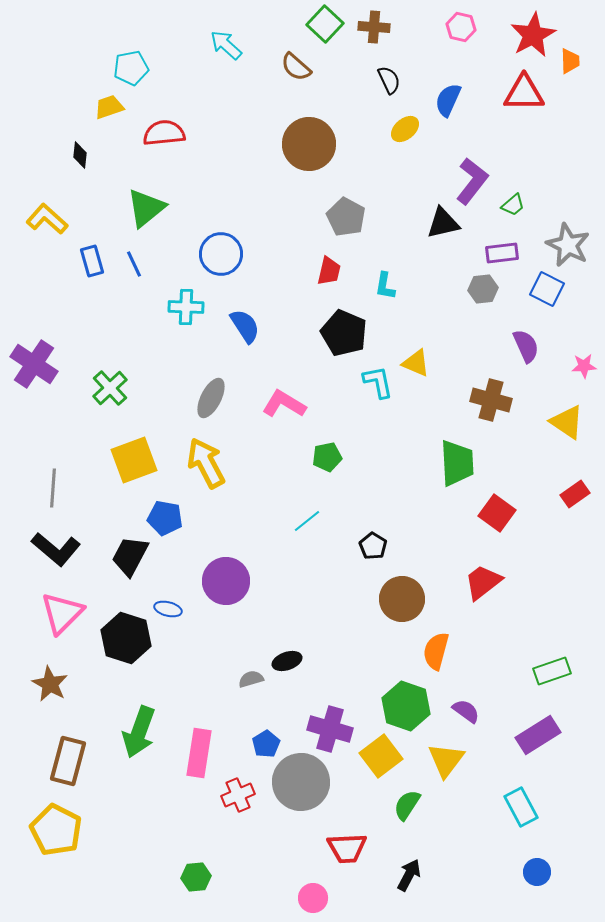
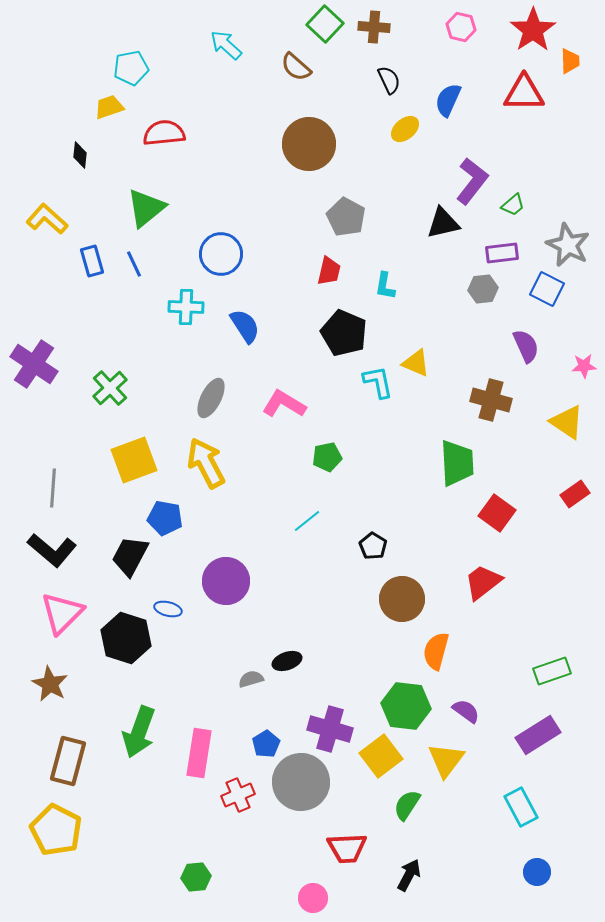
red star at (533, 35): moved 5 px up; rotated 6 degrees counterclockwise
black L-shape at (56, 549): moved 4 px left, 1 px down
green hexagon at (406, 706): rotated 12 degrees counterclockwise
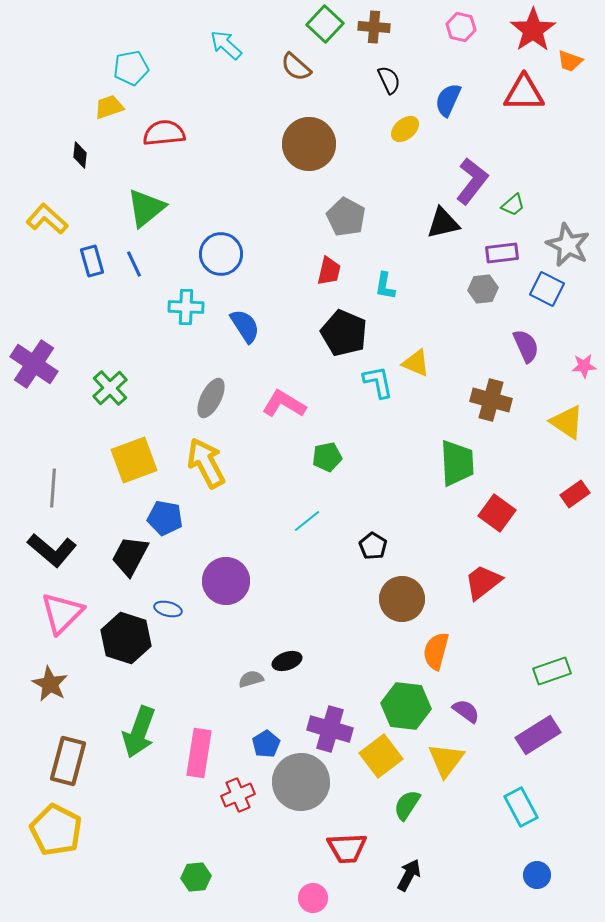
orange trapezoid at (570, 61): rotated 112 degrees clockwise
blue circle at (537, 872): moved 3 px down
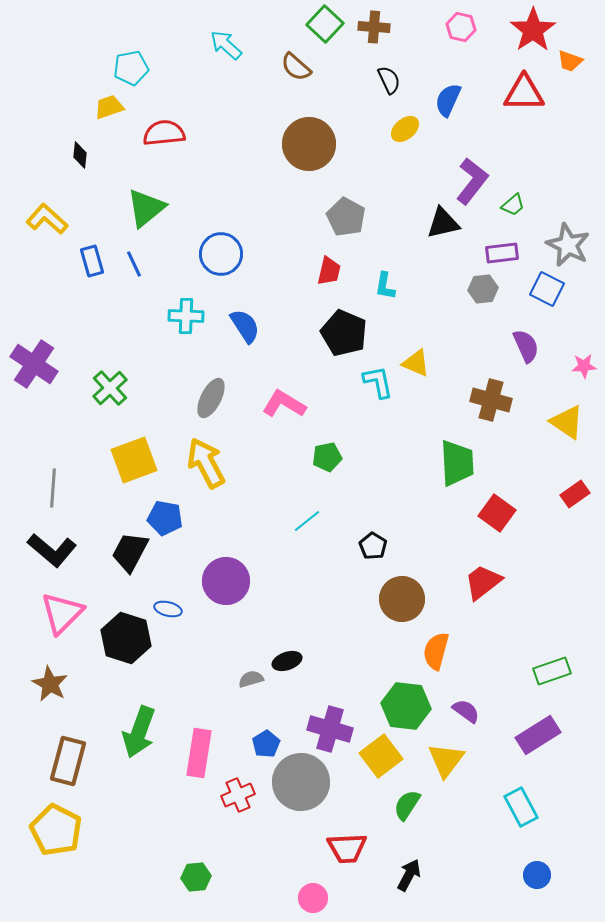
cyan cross at (186, 307): moved 9 px down
black trapezoid at (130, 556): moved 4 px up
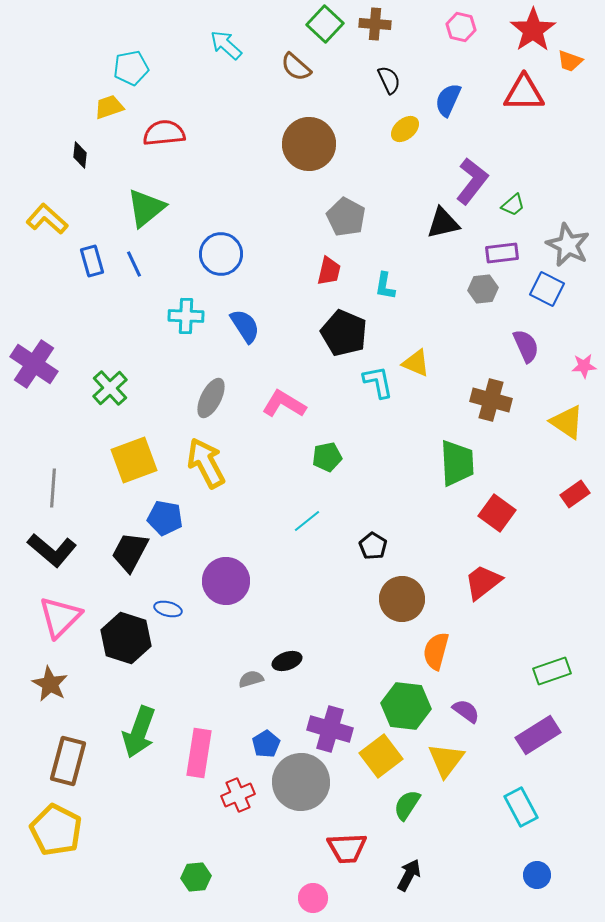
brown cross at (374, 27): moved 1 px right, 3 px up
pink triangle at (62, 613): moved 2 px left, 4 px down
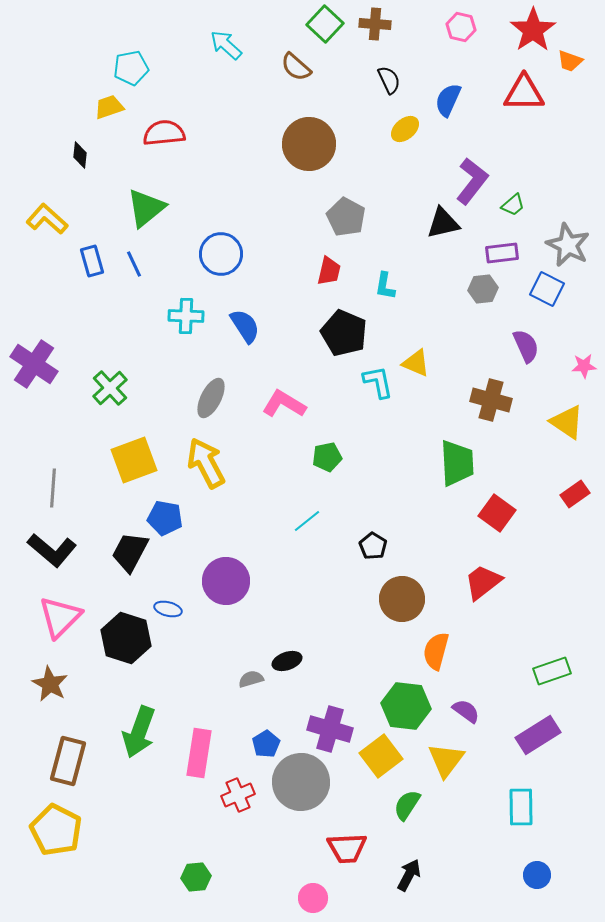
cyan rectangle at (521, 807): rotated 27 degrees clockwise
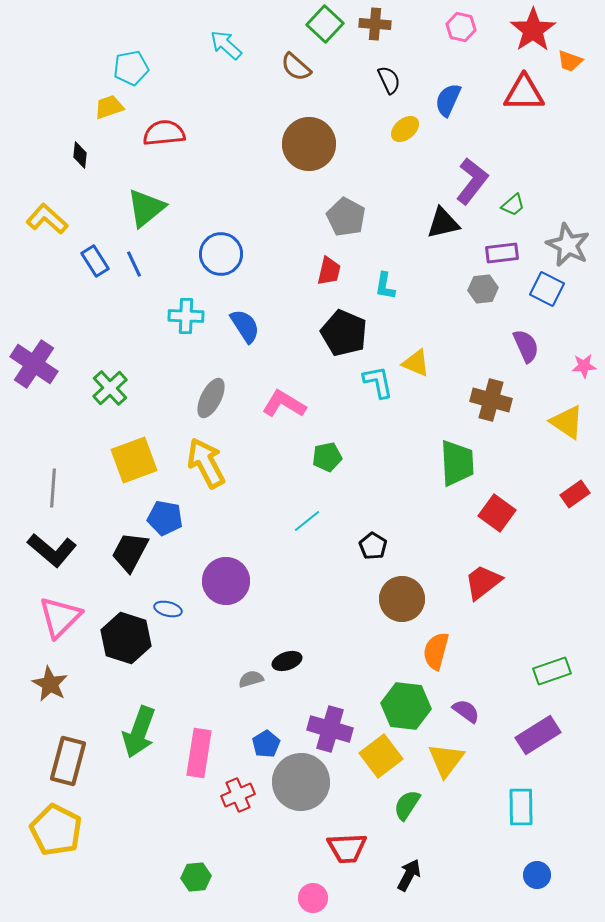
blue rectangle at (92, 261): moved 3 px right; rotated 16 degrees counterclockwise
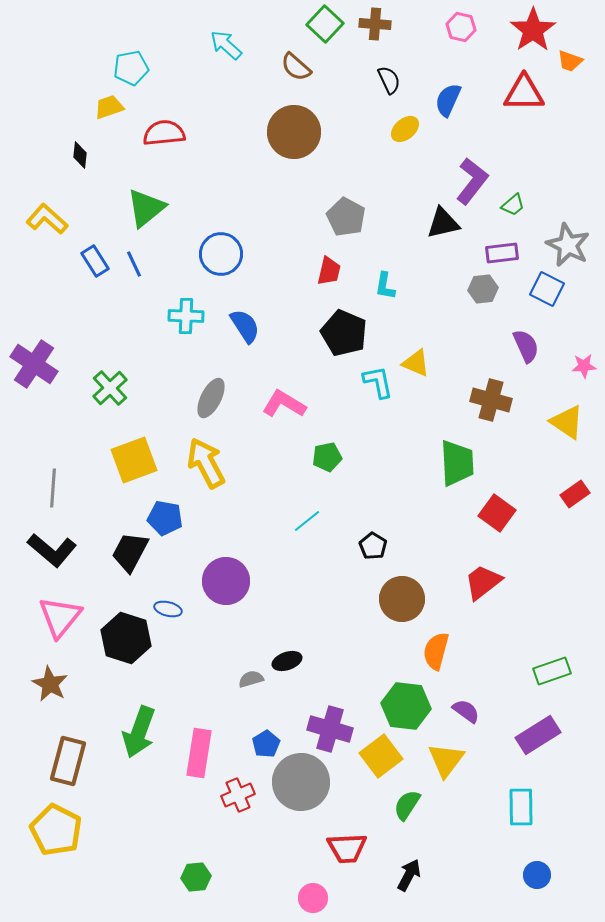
brown circle at (309, 144): moved 15 px left, 12 px up
pink triangle at (60, 617): rotated 6 degrees counterclockwise
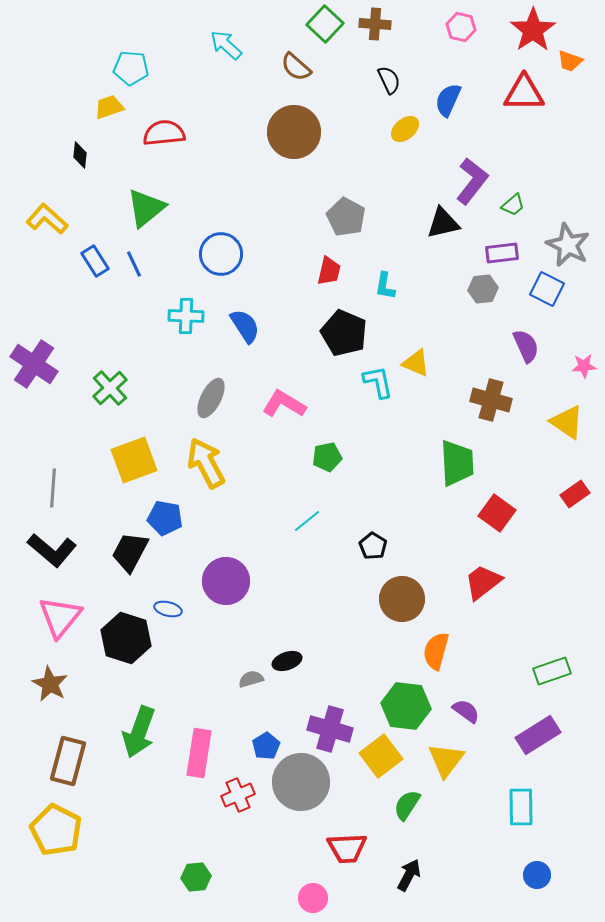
cyan pentagon at (131, 68): rotated 16 degrees clockwise
blue pentagon at (266, 744): moved 2 px down
